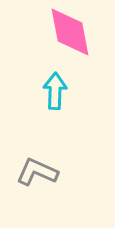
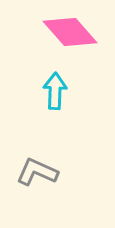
pink diamond: rotated 30 degrees counterclockwise
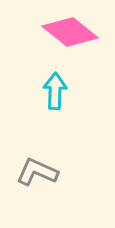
pink diamond: rotated 10 degrees counterclockwise
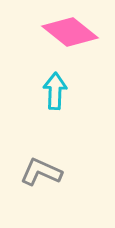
gray L-shape: moved 4 px right
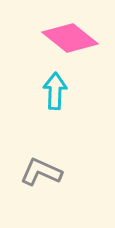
pink diamond: moved 6 px down
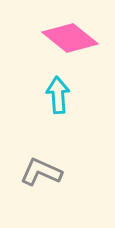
cyan arrow: moved 3 px right, 4 px down; rotated 6 degrees counterclockwise
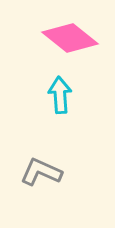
cyan arrow: moved 2 px right
